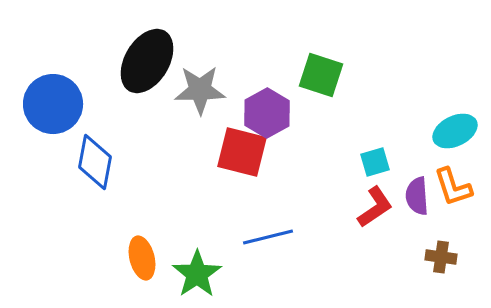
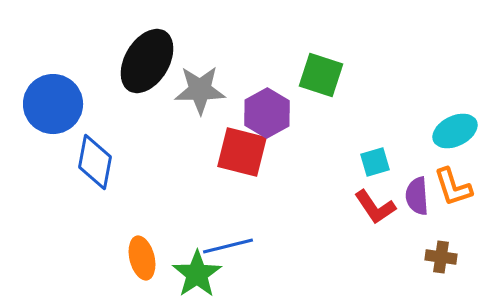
red L-shape: rotated 90 degrees clockwise
blue line: moved 40 px left, 9 px down
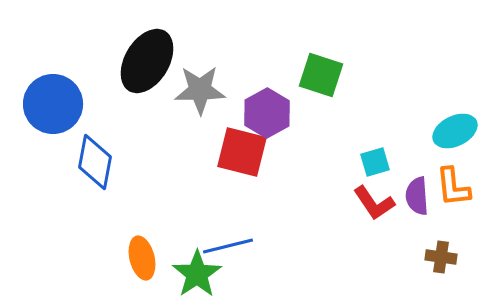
orange L-shape: rotated 12 degrees clockwise
red L-shape: moved 1 px left, 4 px up
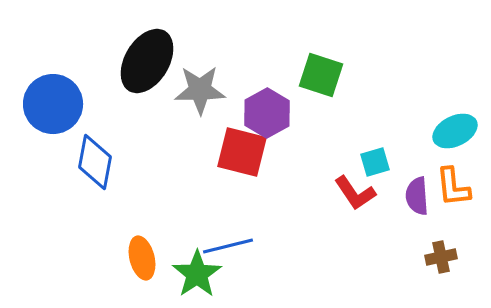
red L-shape: moved 19 px left, 10 px up
brown cross: rotated 20 degrees counterclockwise
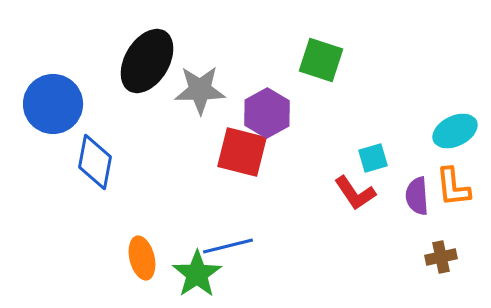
green square: moved 15 px up
cyan square: moved 2 px left, 4 px up
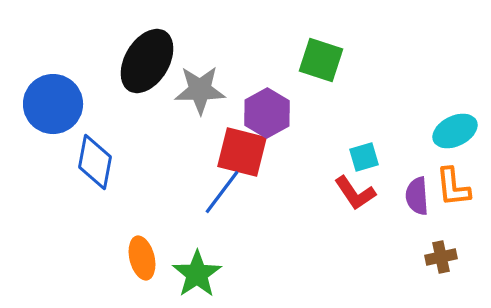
cyan square: moved 9 px left, 1 px up
blue line: moved 6 px left, 54 px up; rotated 39 degrees counterclockwise
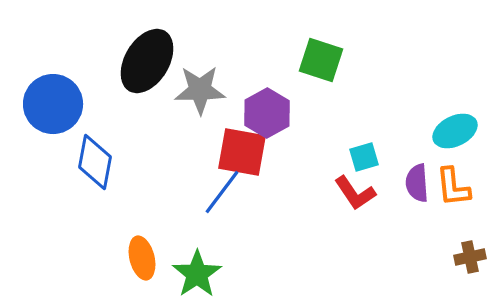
red square: rotated 4 degrees counterclockwise
purple semicircle: moved 13 px up
brown cross: moved 29 px right
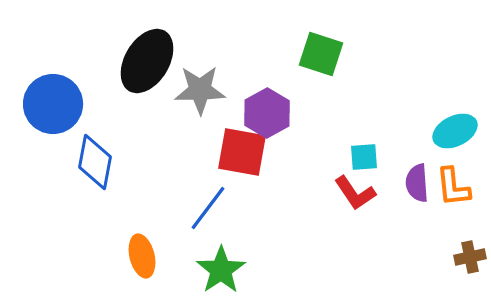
green square: moved 6 px up
cyan square: rotated 12 degrees clockwise
blue line: moved 14 px left, 16 px down
orange ellipse: moved 2 px up
green star: moved 24 px right, 4 px up
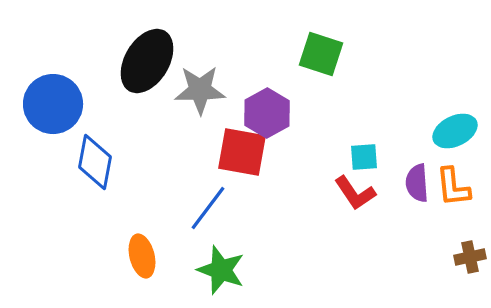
green star: rotated 18 degrees counterclockwise
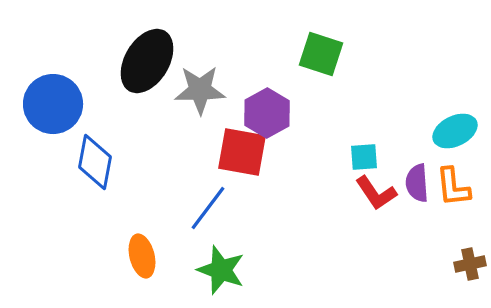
red L-shape: moved 21 px right
brown cross: moved 7 px down
